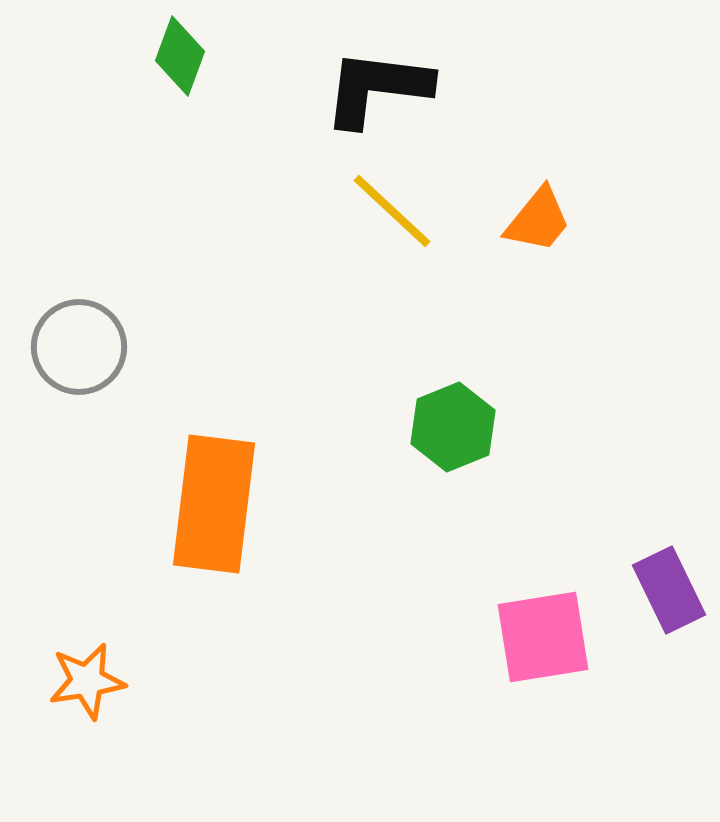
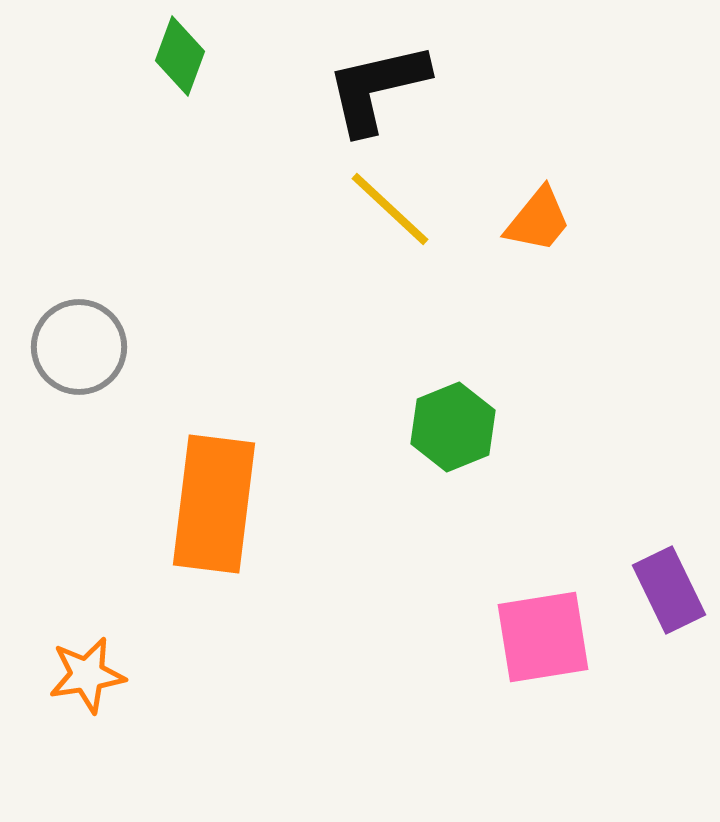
black L-shape: rotated 20 degrees counterclockwise
yellow line: moved 2 px left, 2 px up
orange star: moved 6 px up
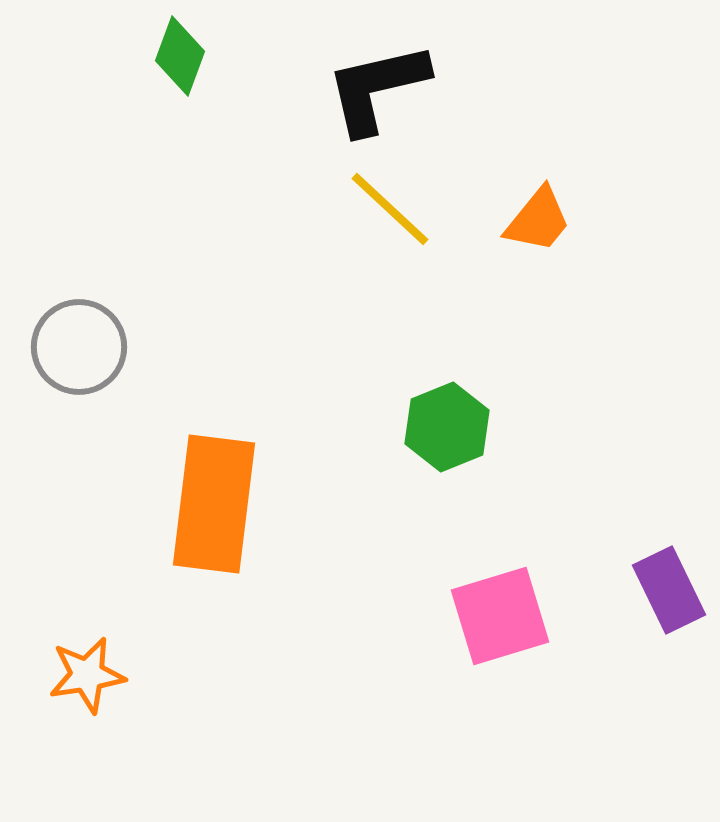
green hexagon: moved 6 px left
pink square: moved 43 px left, 21 px up; rotated 8 degrees counterclockwise
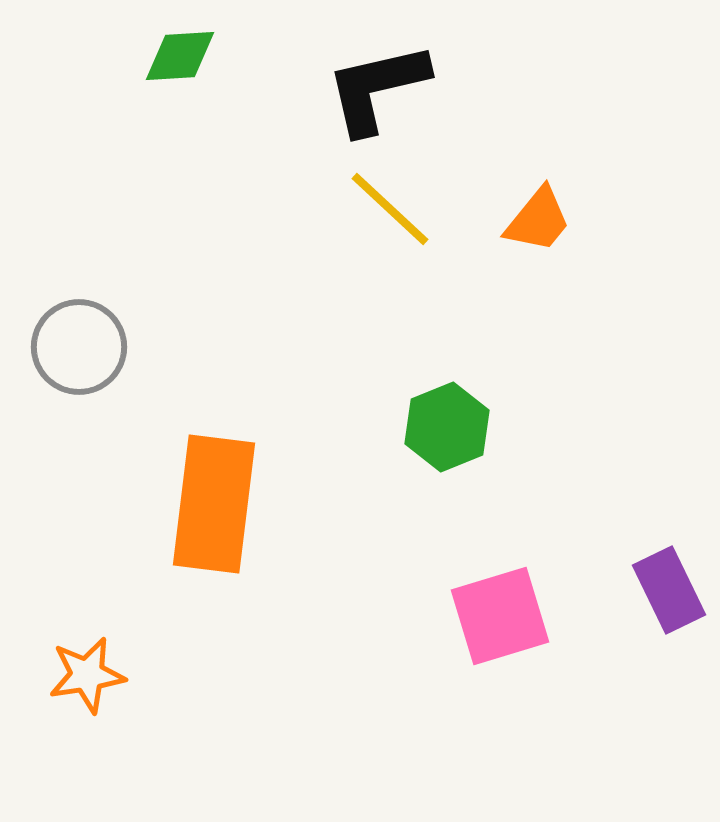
green diamond: rotated 66 degrees clockwise
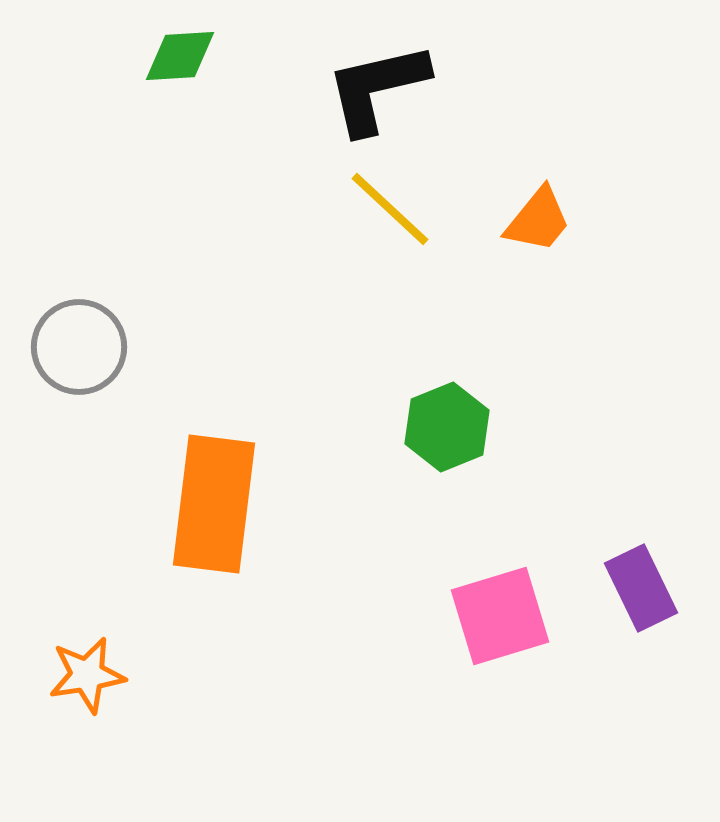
purple rectangle: moved 28 px left, 2 px up
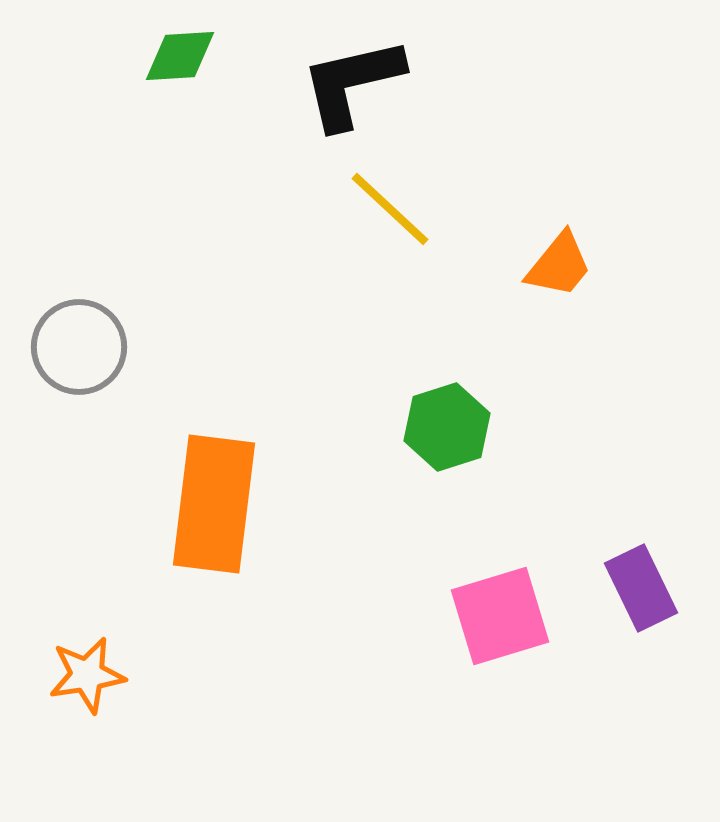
black L-shape: moved 25 px left, 5 px up
orange trapezoid: moved 21 px right, 45 px down
green hexagon: rotated 4 degrees clockwise
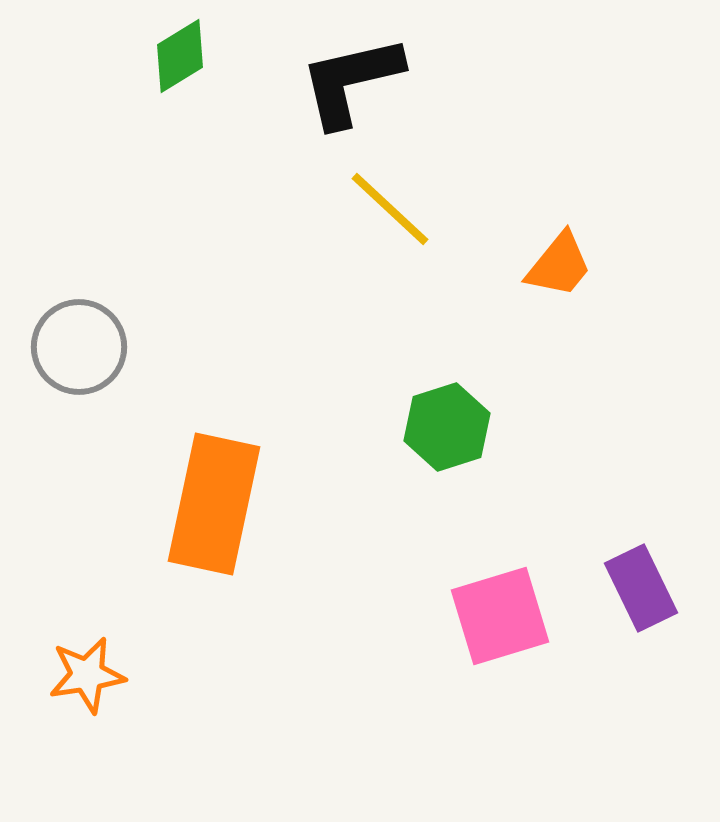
green diamond: rotated 28 degrees counterclockwise
black L-shape: moved 1 px left, 2 px up
orange rectangle: rotated 5 degrees clockwise
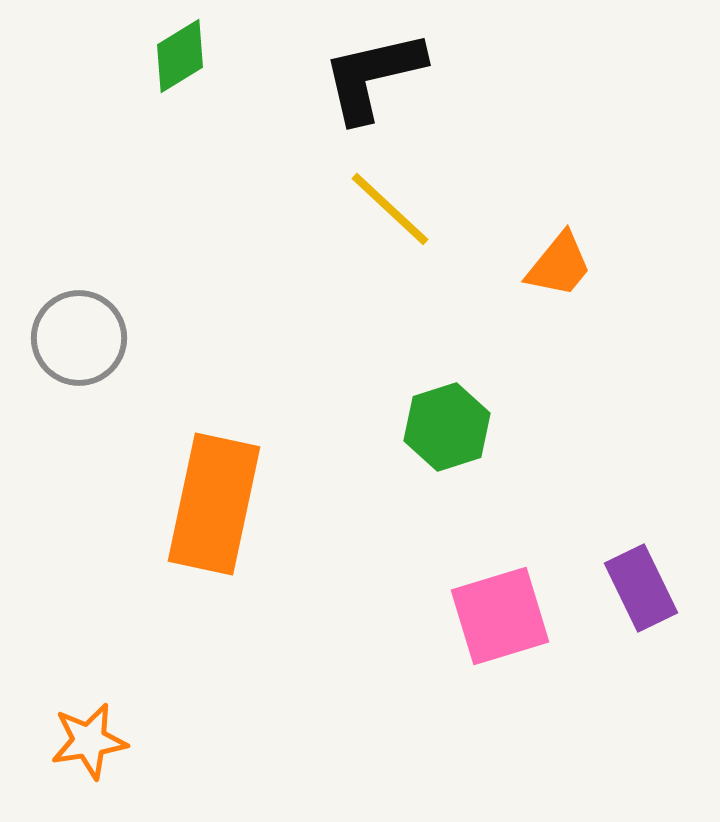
black L-shape: moved 22 px right, 5 px up
gray circle: moved 9 px up
orange star: moved 2 px right, 66 px down
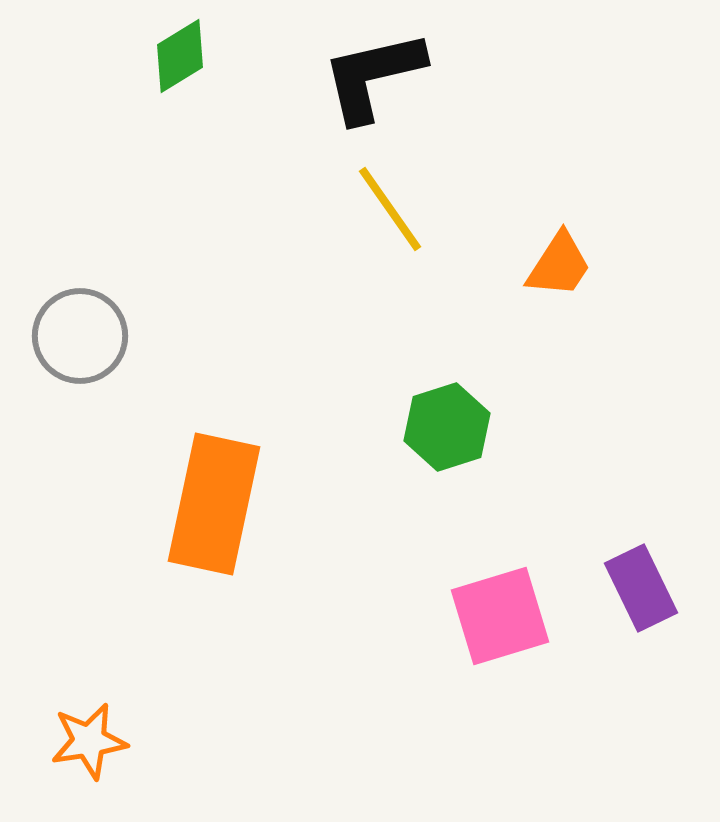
yellow line: rotated 12 degrees clockwise
orange trapezoid: rotated 6 degrees counterclockwise
gray circle: moved 1 px right, 2 px up
